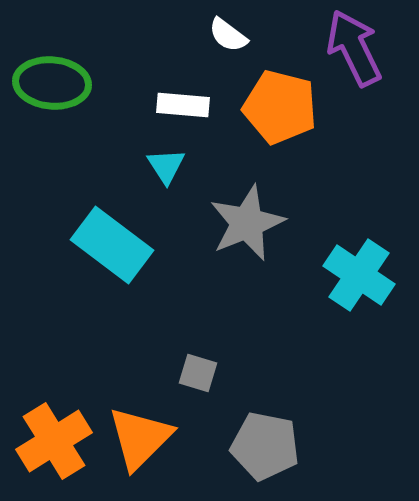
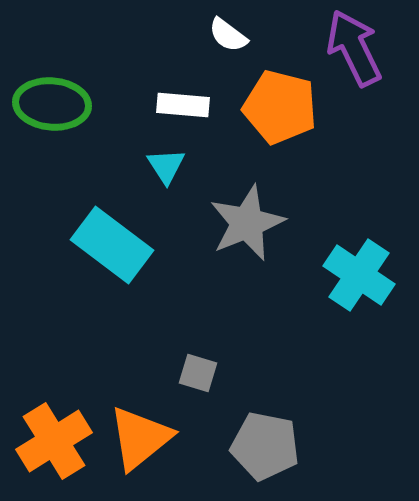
green ellipse: moved 21 px down
orange triangle: rotated 6 degrees clockwise
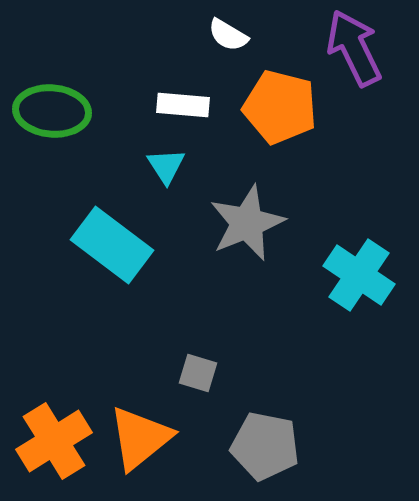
white semicircle: rotated 6 degrees counterclockwise
green ellipse: moved 7 px down
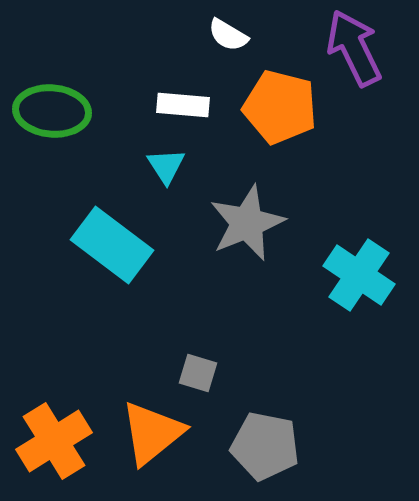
orange triangle: moved 12 px right, 5 px up
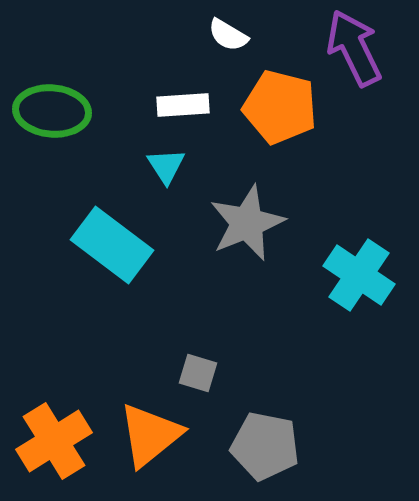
white rectangle: rotated 9 degrees counterclockwise
orange triangle: moved 2 px left, 2 px down
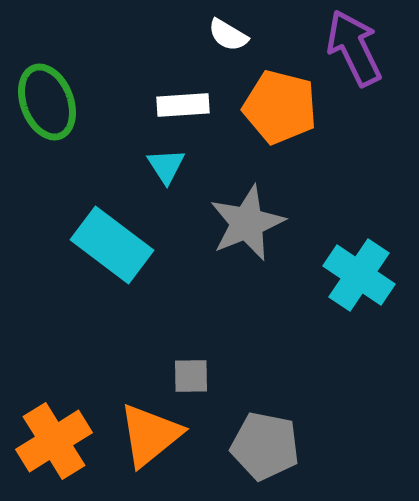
green ellipse: moved 5 px left, 9 px up; rotated 64 degrees clockwise
gray square: moved 7 px left, 3 px down; rotated 18 degrees counterclockwise
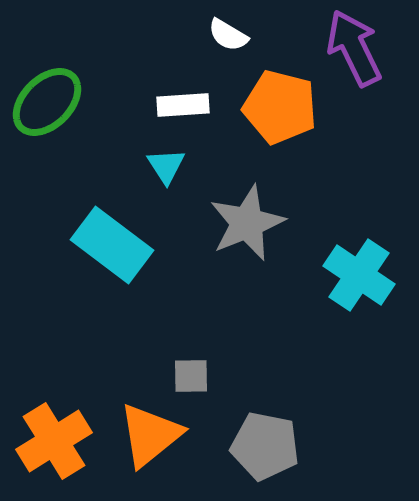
green ellipse: rotated 66 degrees clockwise
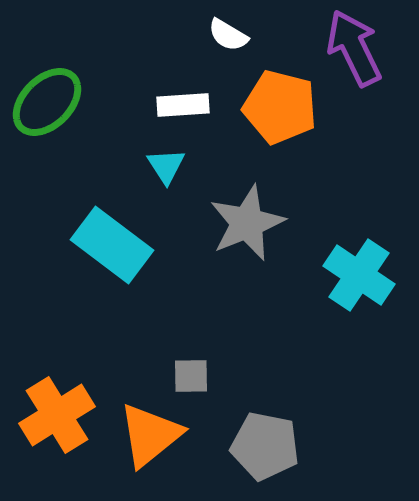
orange cross: moved 3 px right, 26 px up
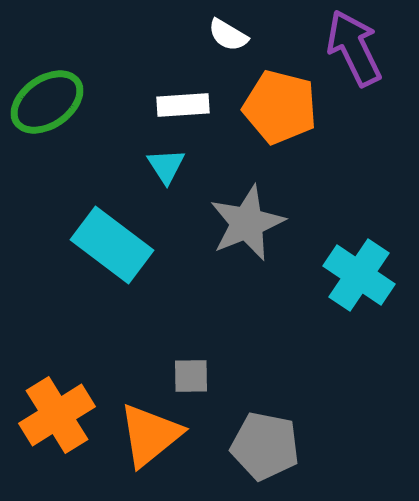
green ellipse: rotated 10 degrees clockwise
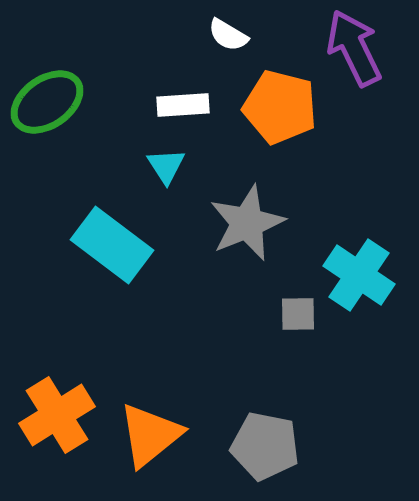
gray square: moved 107 px right, 62 px up
